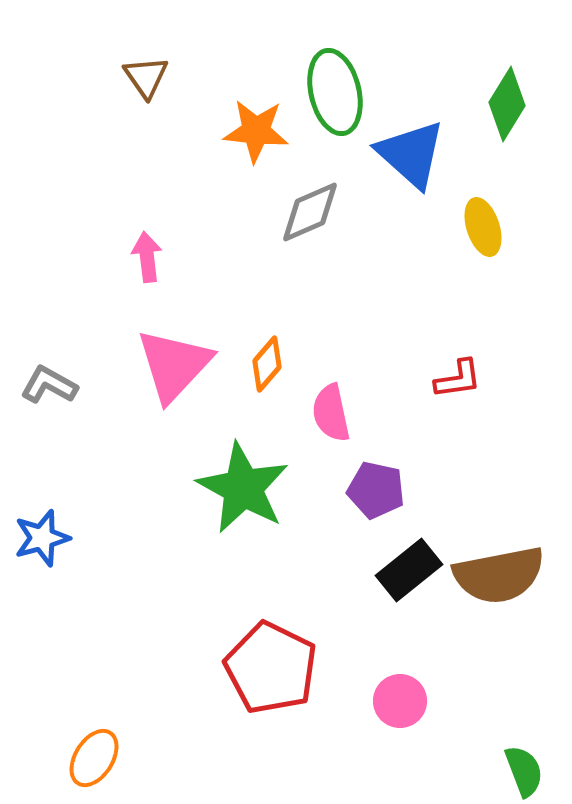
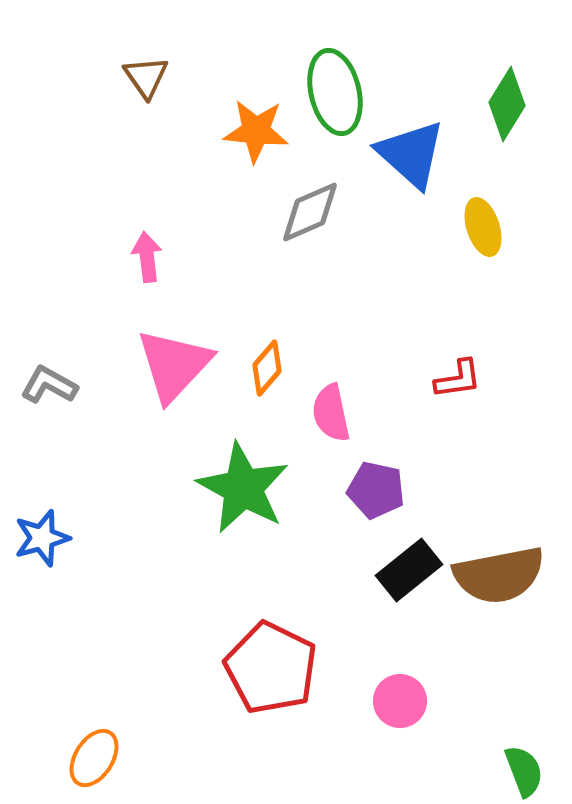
orange diamond: moved 4 px down
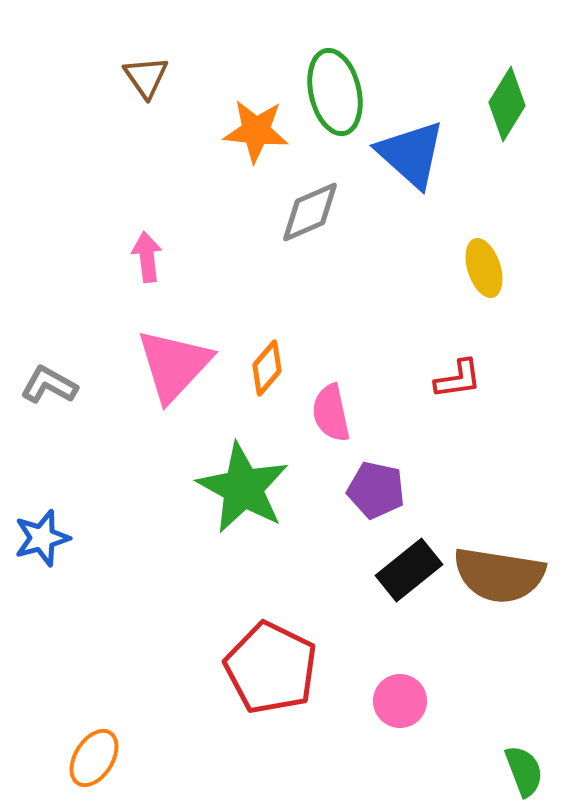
yellow ellipse: moved 1 px right, 41 px down
brown semicircle: rotated 20 degrees clockwise
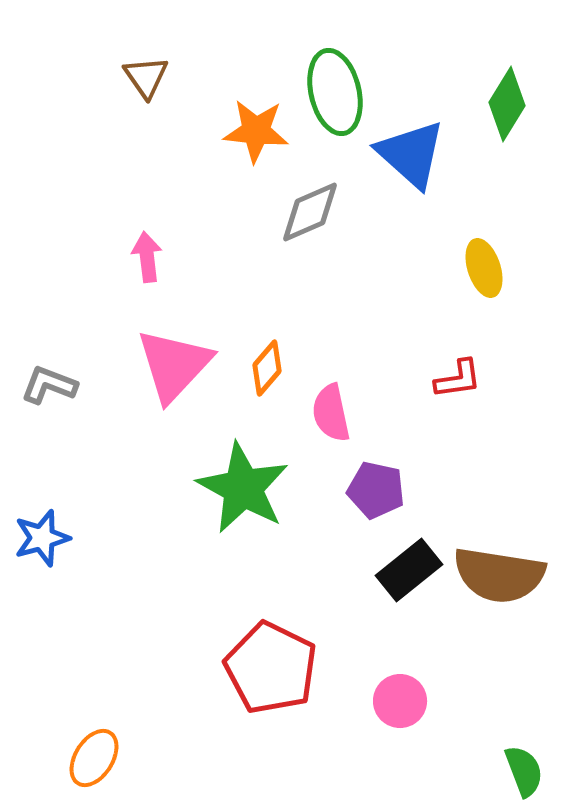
gray L-shape: rotated 8 degrees counterclockwise
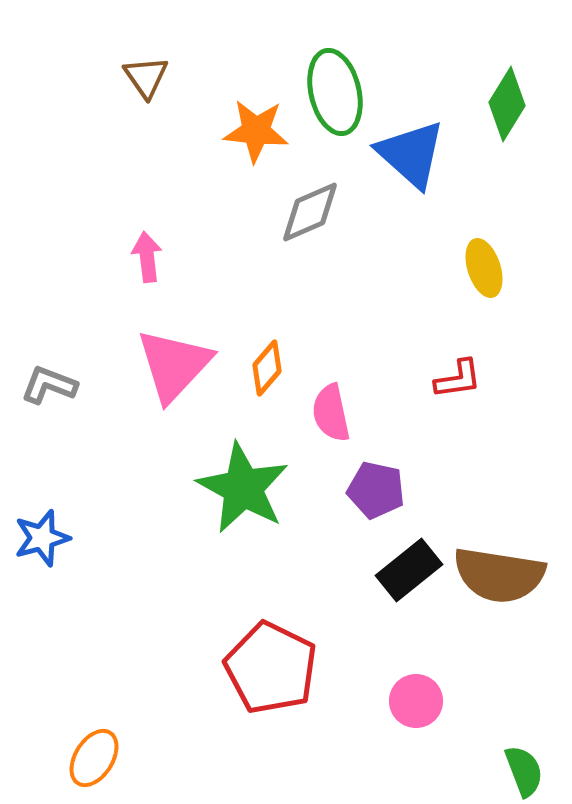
pink circle: moved 16 px right
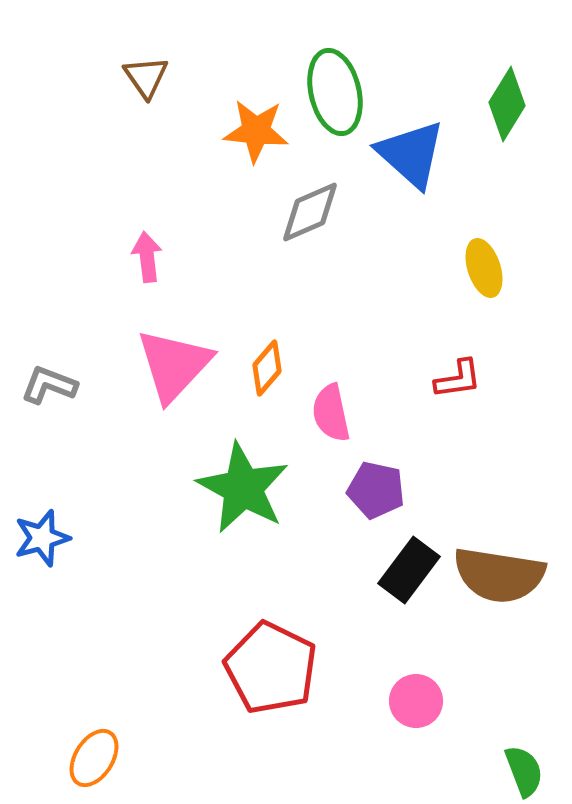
black rectangle: rotated 14 degrees counterclockwise
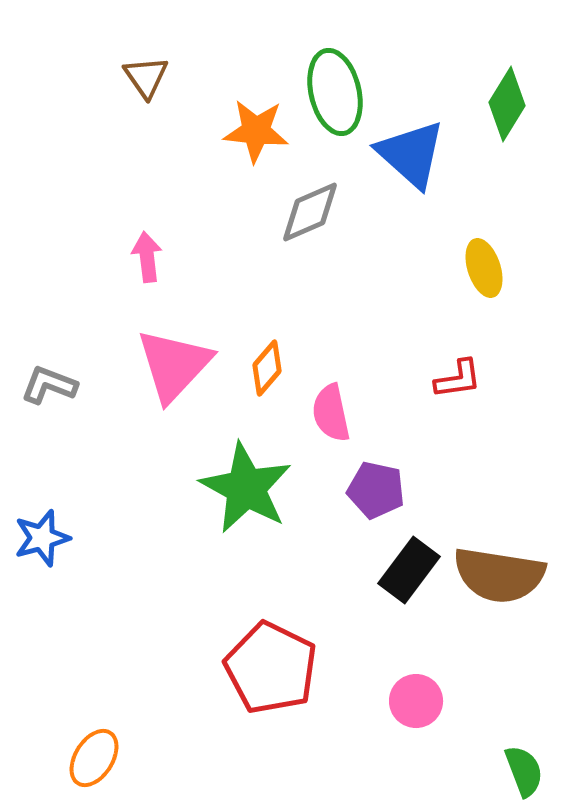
green star: moved 3 px right
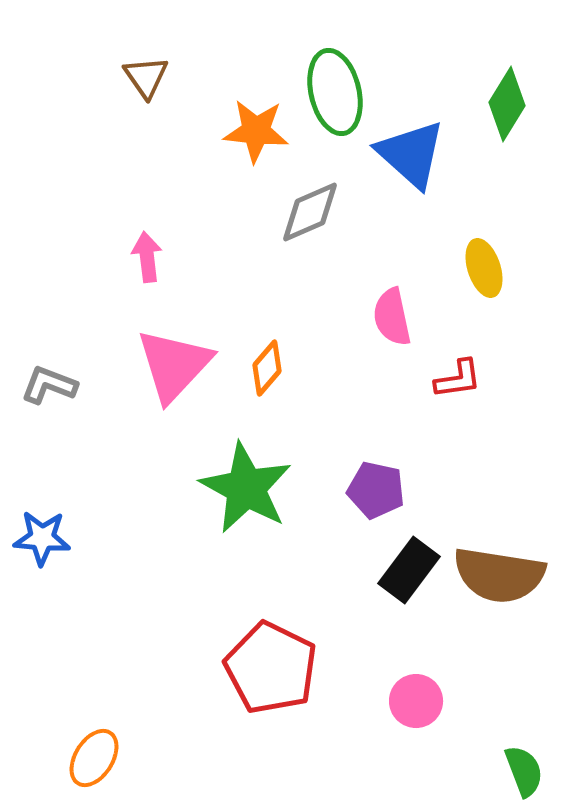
pink semicircle: moved 61 px right, 96 px up
blue star: rotated 20 degrees clockwise
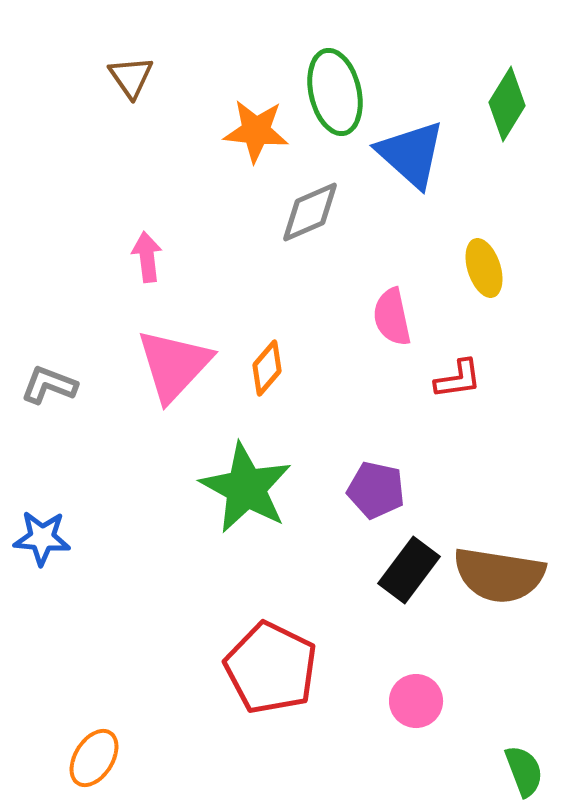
brown triangle: moved 15 px left
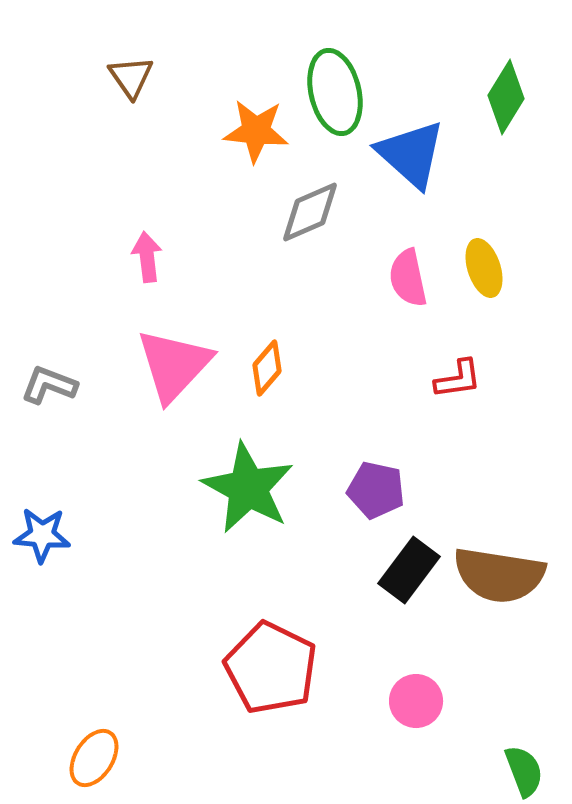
green diamond: moved 1 px left, 7 px up
pink semicircle: moved 16 px right, 39 px up
green star: moved 2 px right
blue star: moved 3 px up
